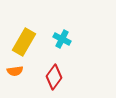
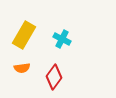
yellow rectangle: moved 7 px up
orange semicircle: moved 7 px right, 3 px up
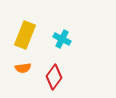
yellow rectangle: moved 1 px right; rotated 8 degrees counterclockwise
orange semicircle: moved 1 px right
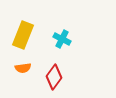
yellow rectangle: moved 2 px left
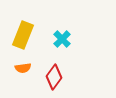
cyan cross: rotated 18 degrees clockwise
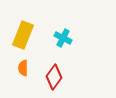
cyan cross: moved 1 px right, 1 px up; rotated 18 degrees counterclockwise
orange semicircle: rotated 98 degrees clockwise
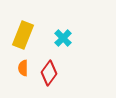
cyan cross: rotated 18 degrees clockwise
red diamond: moved 5 px left, 4 px up
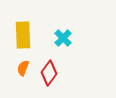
yellow rectangle: rotated 24 degrees counterclockwise
orange semicircle: rotated 21 degrees clockwise
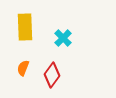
yellow rectangle: moved 2 px right, 8 px up
red diamond: moved 3 px right, 2 px down
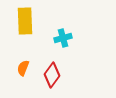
yellow rectangle: moved 6 px up
cyan cross: rotated 30 degrees clockwise
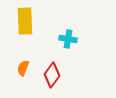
cyan cross: moved 5 px right, 1 px down; rotated 24 degrees clockwise
